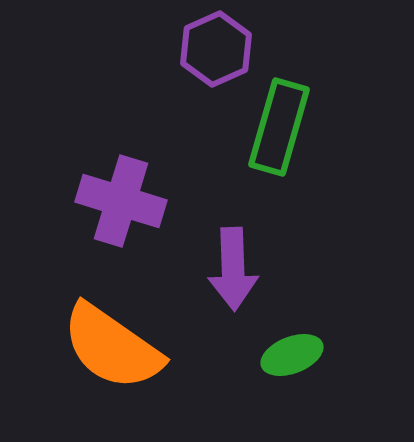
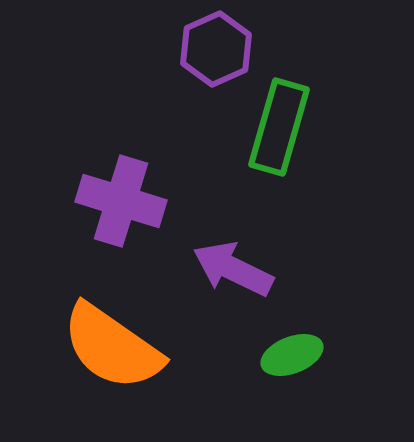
purple arrow: rotated 118 degrees clockwise
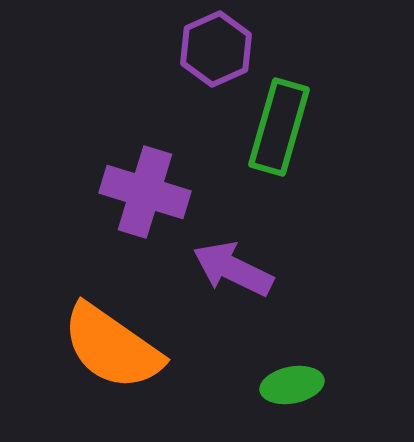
purple cross: moved 24 px right, 9 px up
green ellipse: moved 30 px down; rotated 10 degrees clockwise
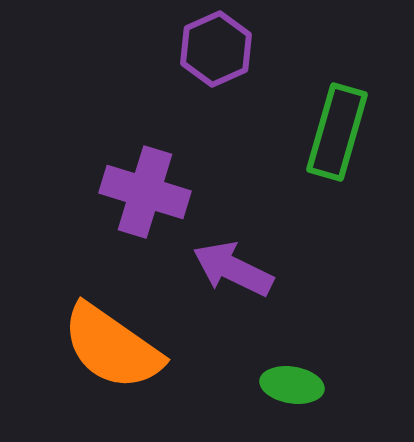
green rectangle: moved 58 px right, 5 px down
green ellipse: rotated 20 degrees clockwise
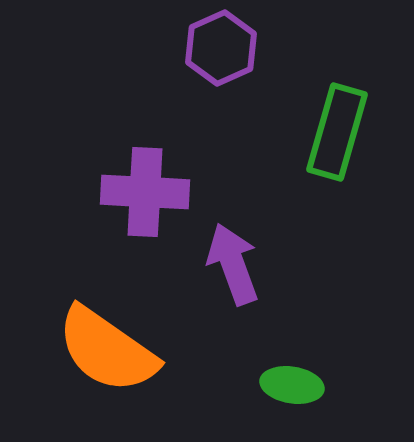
purple hexagon: moved 5 px right, 1 px up
purple cross: rotated 14 degrees counterclockwise
purple arrow: moved 5 px up; rotated 44 degrees clockwise
orange semicircle: moved 5 px left, 3 px down
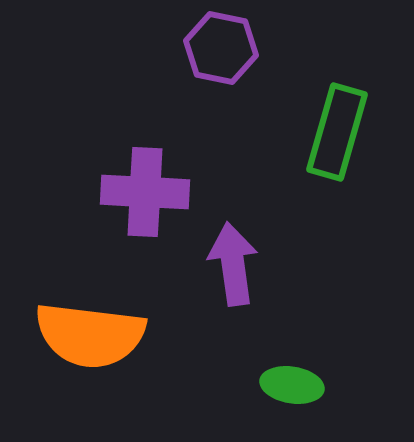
purple hexagon: rotated 24 degrees counterclockwise
purple arrow: rotated 12 degrees clockwise
orange semicircle: moved 17 px left, 15 px up; rotated 28 degrees counterclockwise
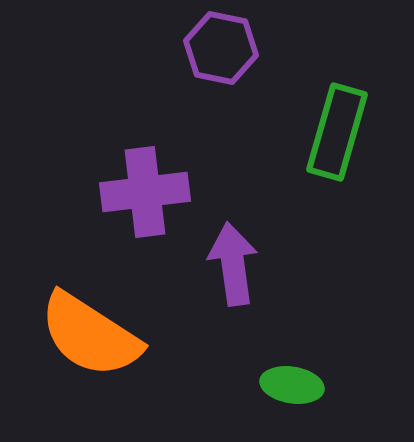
purple cross: rotated 10 degrees counterclockwise
orange semicircle: rotated 26 degrees clockwise
